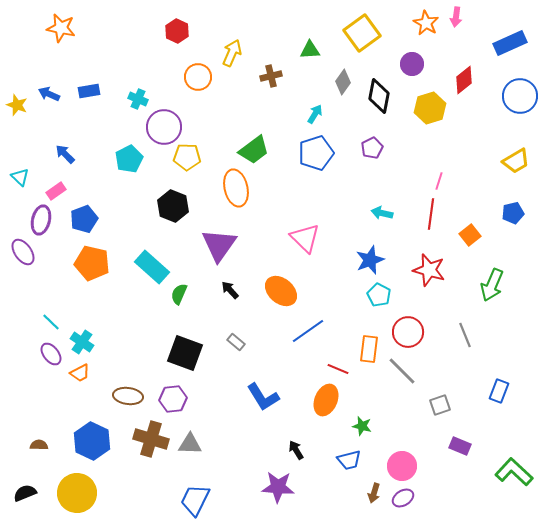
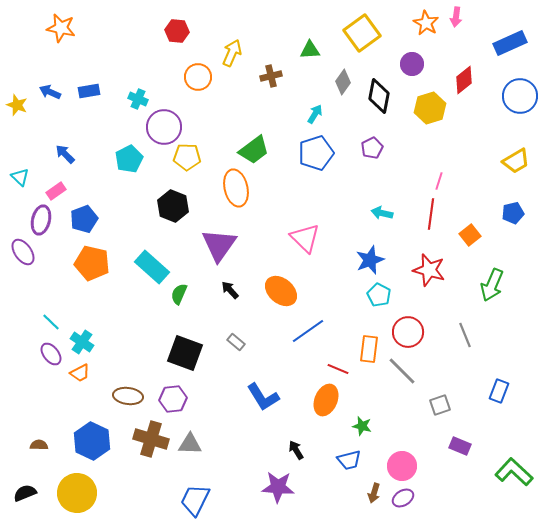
red hexagon at (177, 31): rotated 20 degrees counterclockwise
blue arrow at (49, 94): moved 1 px right, 2 px up
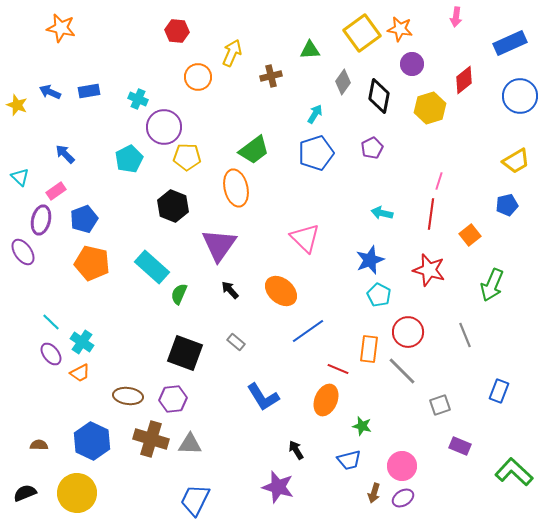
orange star at (426, 23): moved 26 px left, 6 px down; rotated 20 degrees counterclockwise
blue pentagon at (513, 213): moved 6 px left, 8 px up
purple star at (278, 487): rotated 12 degrees clockwise
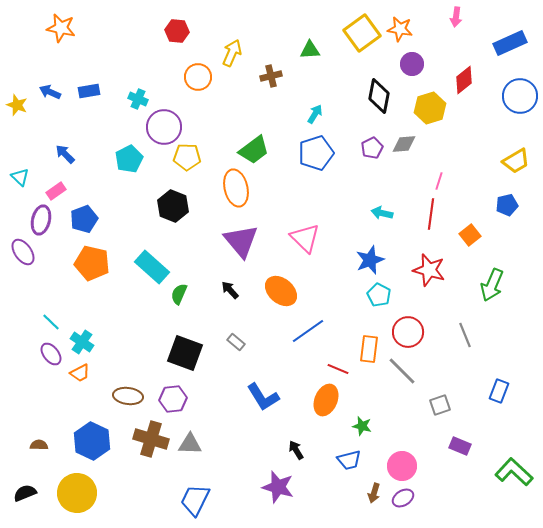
gray diamond at (343, 82): moved 61 px right, 62 px down; rotated 50 degrees clockwise
purple triangle at (219, 245): moved 22 px right, 4 px up; rotated 15 degrees counterclockwise
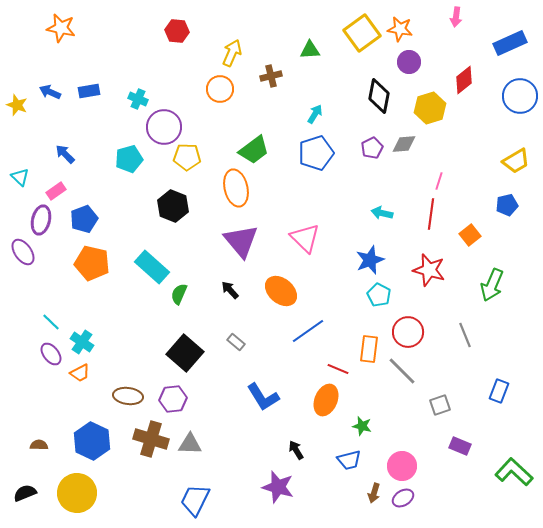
purple circle at (412, 64): moved 3 px left, 2 px up
orange circle at (198, 77): moved 22 px right, 12 px down
cyan pentagon at (129, 159): rotated 12 degrees clockwise
black square at (185, 353): rotated 21 degrees clockwise
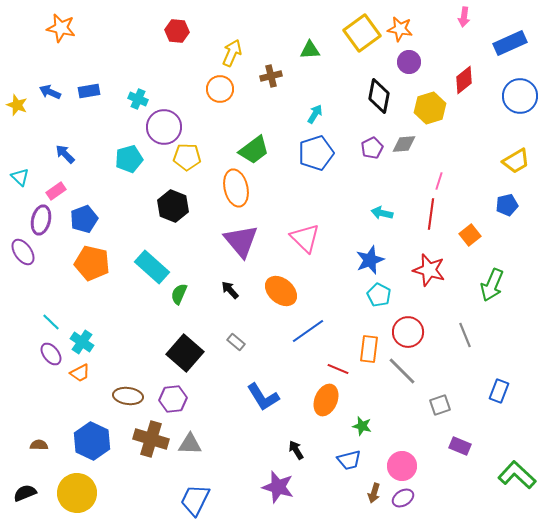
pink arrow at (456, 17): moved 8 px right
green L-shape at (514, 472): moved 3 px right, 3 px down
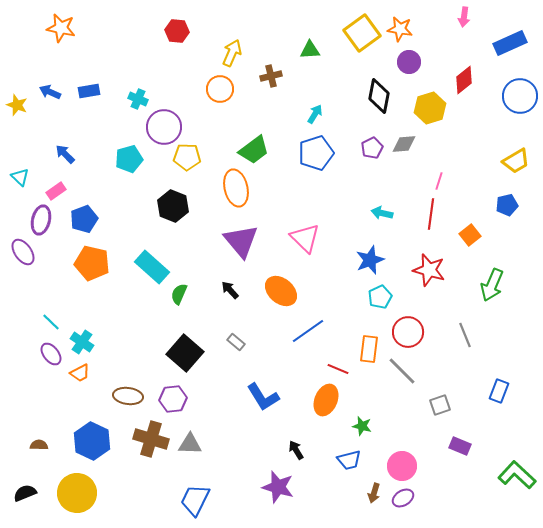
cyan pentagon at (379, 295): moved 1 px right, 2 px down; rotated 20 degrees clockwise
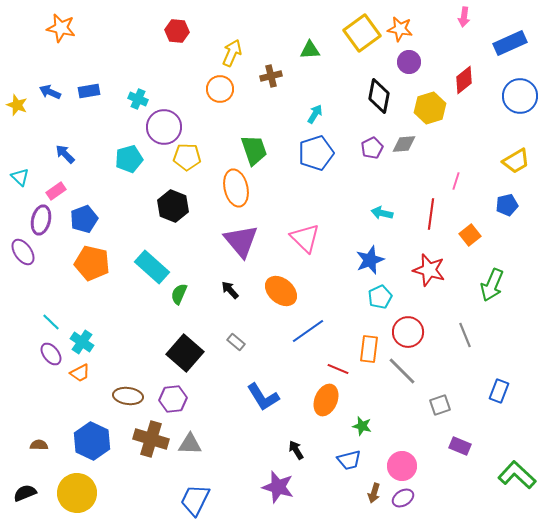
green trapezoid at (254, 150): rotated 72 degrees counterclockwise
pink line at (439, 181): moved 17 px right
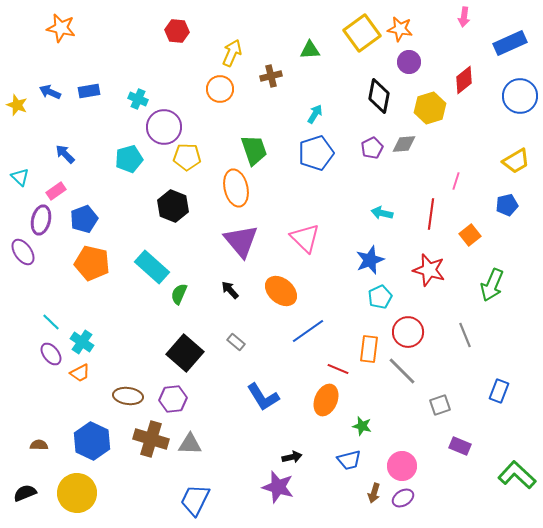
black arrow at (296, 450): moved 4 px left, 7 px down; rotated 108 degrees clockwise
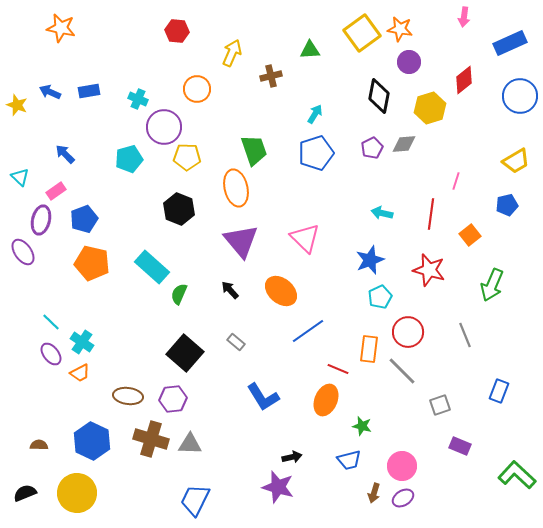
orange circle at (220, 89): moved 23 px left
black hexagon at (173, 206): moved 6 px right, 3 px down
